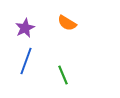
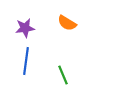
purple star: rotated 18 degrees clockwise
blue line: rotated 12 degrees counterclockwise
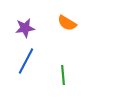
blue line: rotated 20 degrees clockwise
green line: rotated 18 degrees clockwise
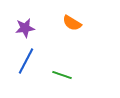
orange semicircle: moved 5 px right
green line: moved 1 px left; rotated 66 degrees counterclockwise
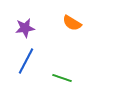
green line: moved 3 px down
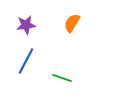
orange semicircle: rotated 90 degrees clockwise
purple star: moved 1 px right, 3 px up
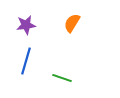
blue line: rotated 12 degrees counterclockwise
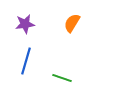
purple star: moved 1 px left, 1 px up
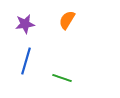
orange semicircle: moved 5 px left, 3 px up
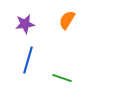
blue line: moved 2 px right, 1 px up
